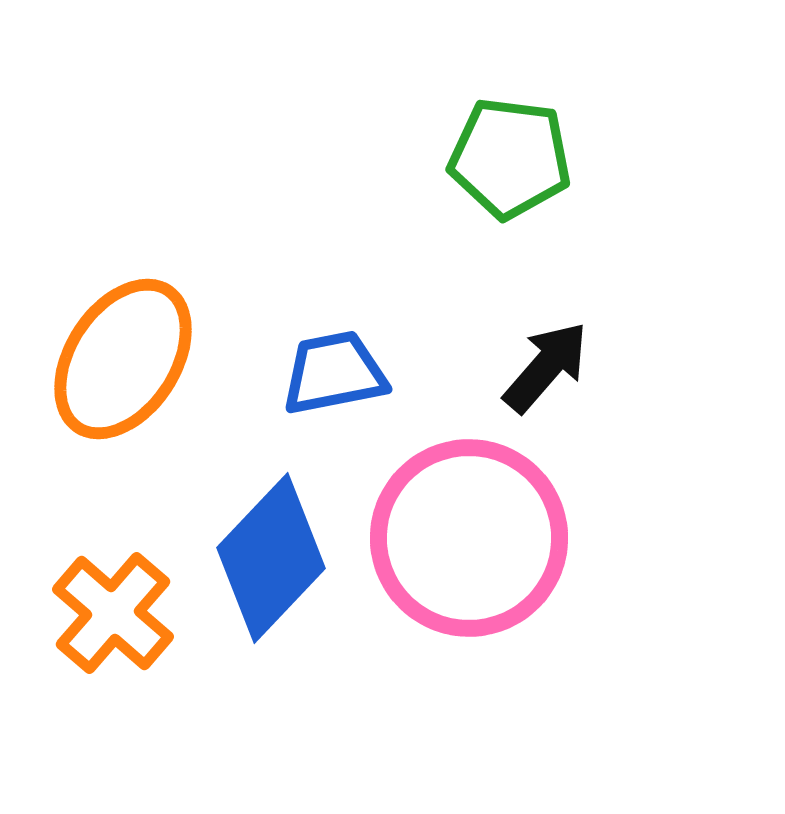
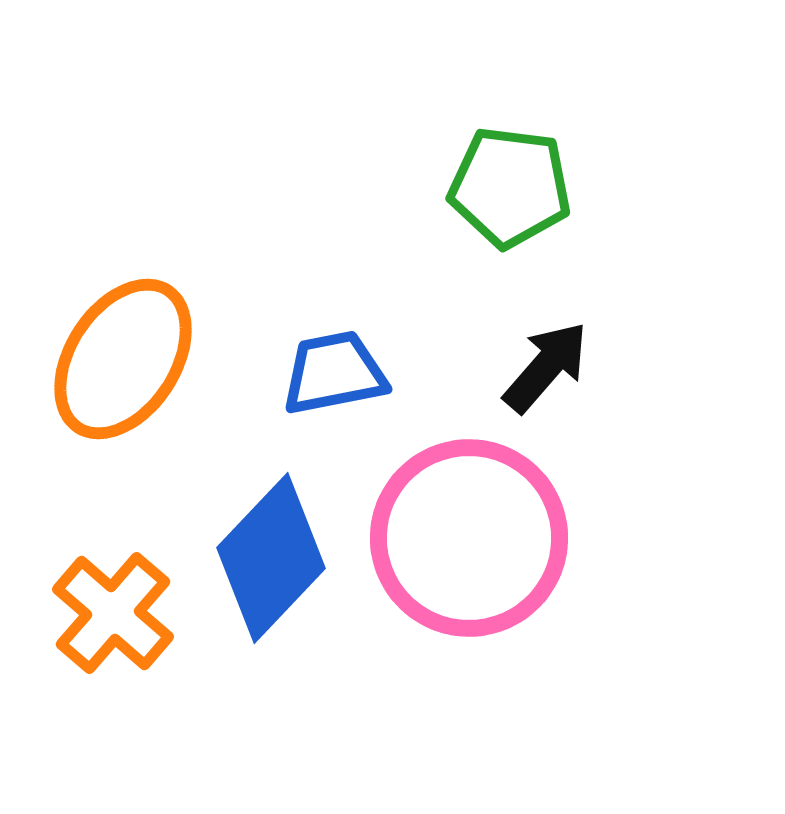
green pentagon: moved 29 px down
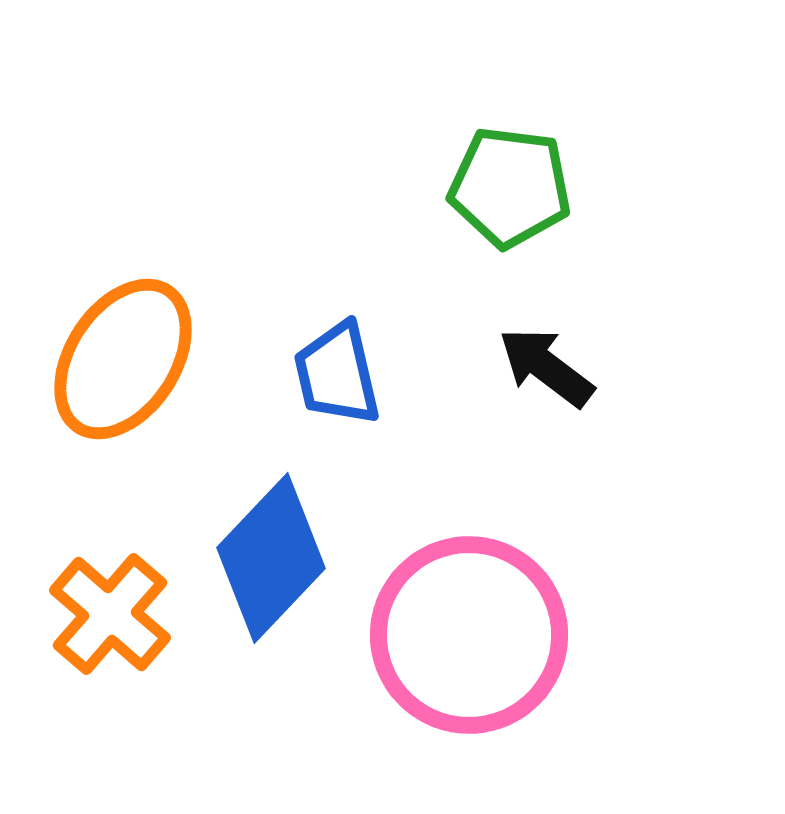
black arrow: rotated 94 degrees counterclockwise
blue trapezoid: moved 3 px right, 1 px down; rotated 92 degrees counterclockwise
pink circle: moved 97 px down
orange cross: moved 3 px left, 1 px down
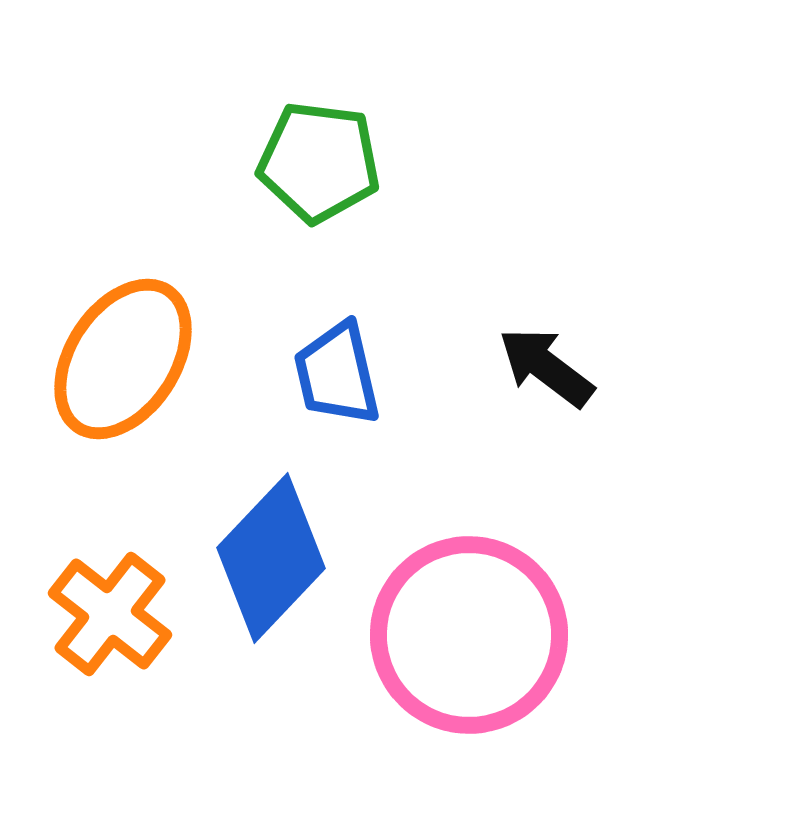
green pentagon: moved 191 px left, 25 px up
orange cross: rotated 3 degrees counterclockwise
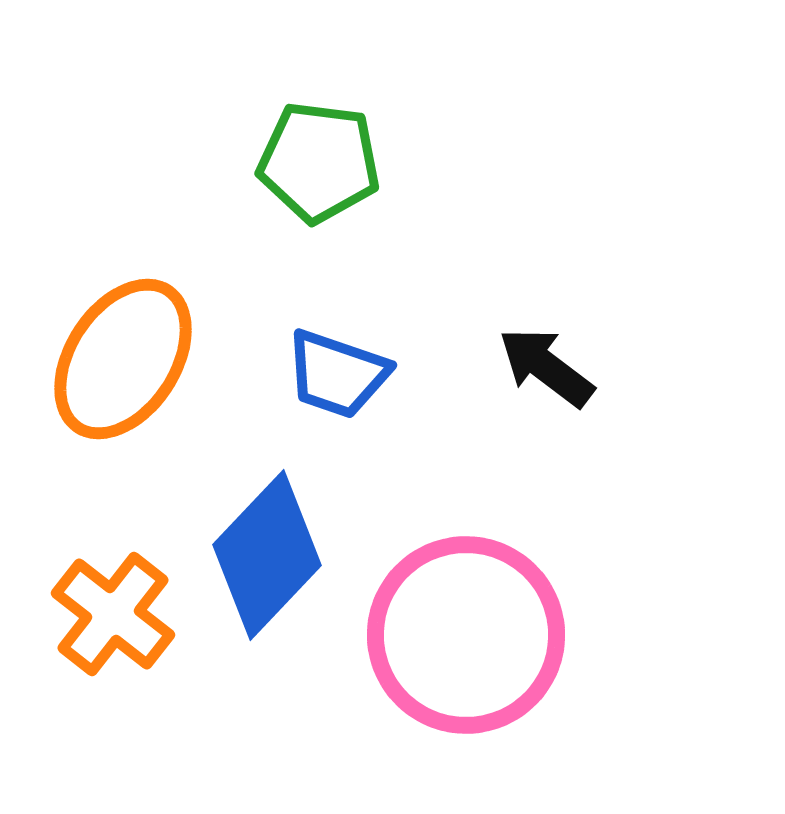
blue trapezoid: rotated 58 degrees counterclockwise
blue diamond: moved 4 px left, 3 px up
orange cross: moved 3 px right
pink circle: moved 3 px left
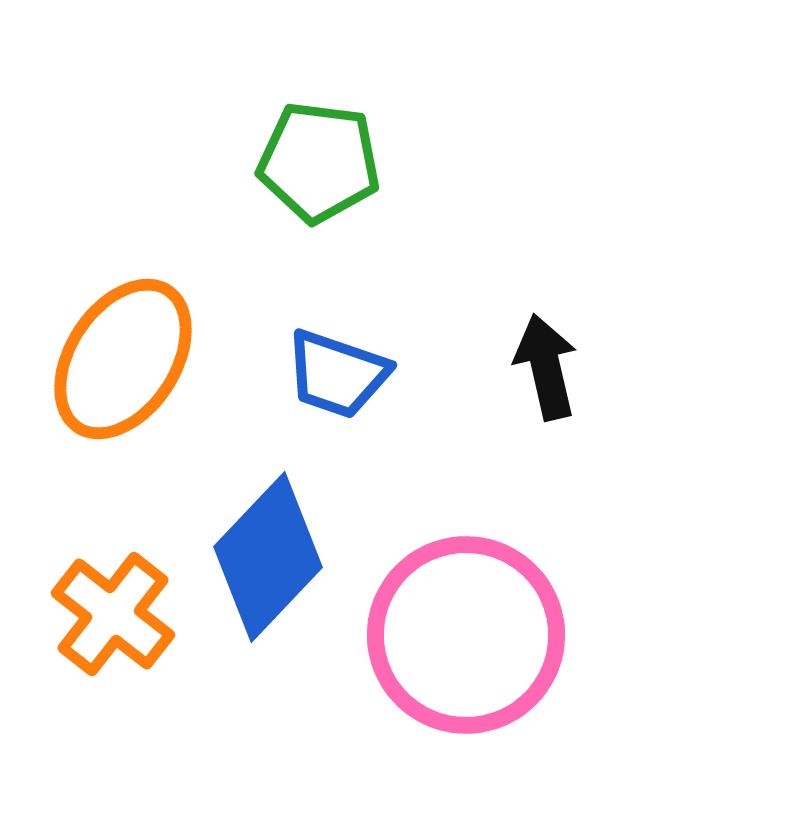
black arrow: rotated 40 degrees clockwise
blue diamond: moved 1 px right, 2 px down
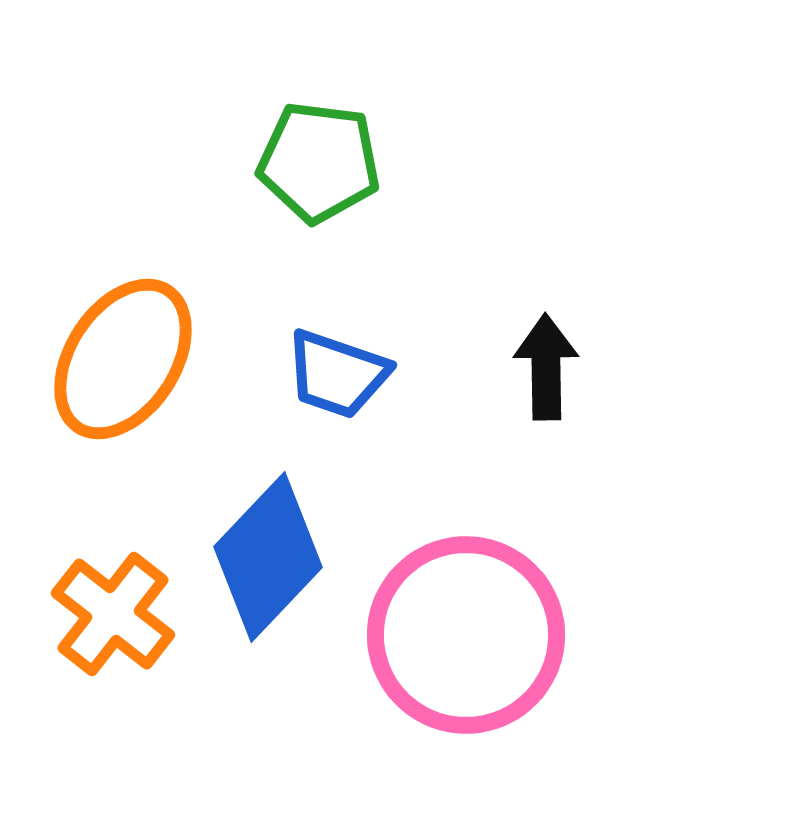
black arrow: rotated 12 degrees clockwise
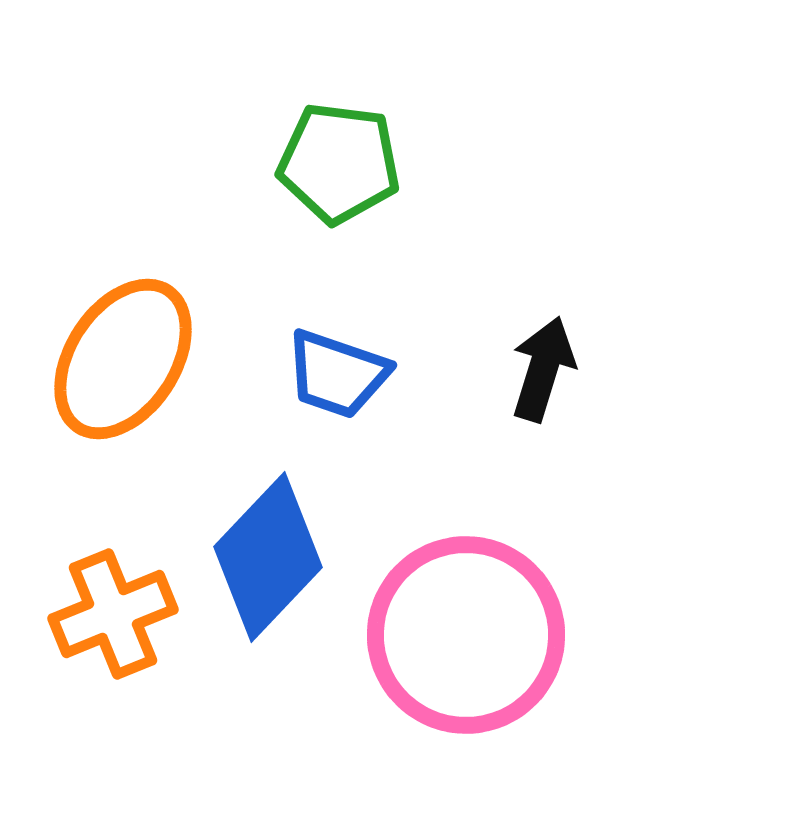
green pentagon: moved 20 px right, 1 px down
black arrow: moved 3 px left, 2 px down; rotated 18 degrees clockwise
orange cross: rotated 30 degrees clockwise
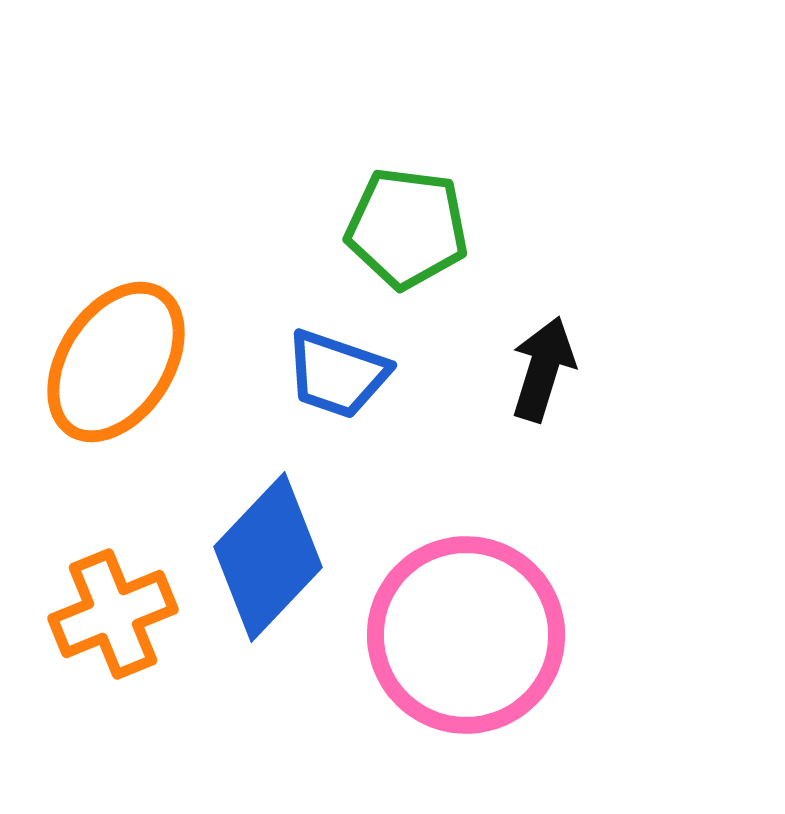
green pentagon: moved 68 px right, 65 px down
orange ellipse: moved 7 px left, 3 px down
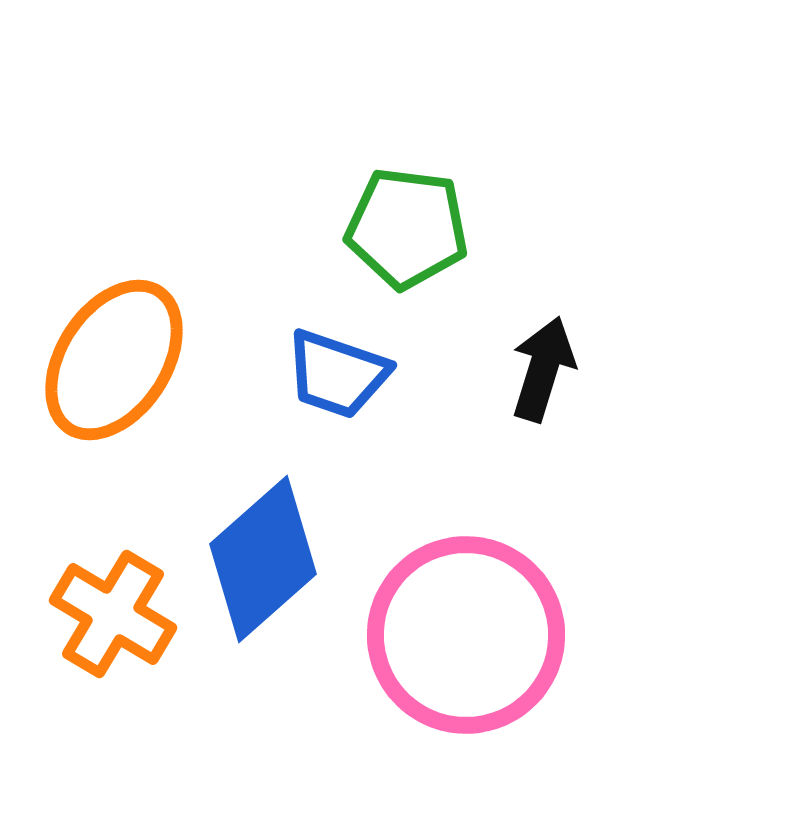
orange ellipse: moved 2 px left, 2 px up
blue diamond: moved 5 px left, 2 px down; rotated 5 degrees clockwise
orange cross: rotated 37 degrees counterclockwise
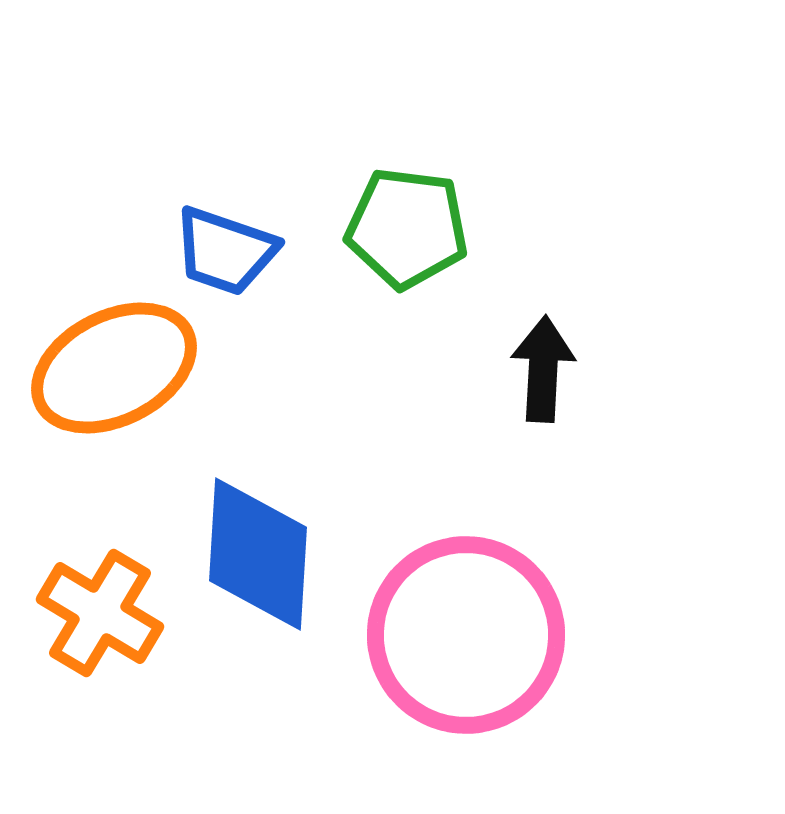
orange ellipse: moved 8 px down; rotated 30 degrees clockwise
black arrow: rotated 14 degrees counterclockwise
blue trapezoid: moved 112 px left, 123 px up
blue diamond: moved 5 px left, 5 px up; rotated 45 degrees counterclockwise
orange cross: moved 13 px left, 1 px up
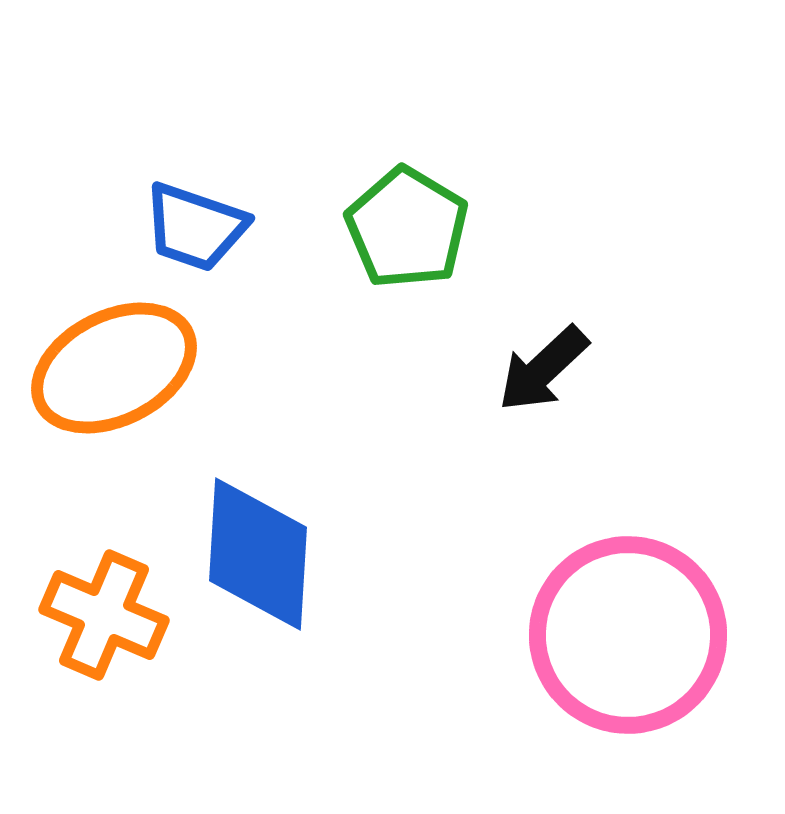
green pentagon: rotated 24 degrees clockwise
blue trapezoid: moved 30 px left, 24 px up
black arrow: rotated 136 degrees counterclockwise
orange cross: moved 4 px right, 2 px down; rotated 8 degrees counterclockwise
pink circle: moved 162 px right
